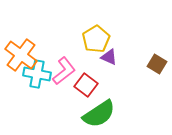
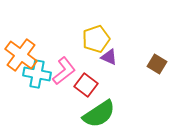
yellow pentagon: rotated 12 degrees clockwise
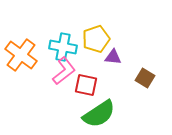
purple triangle: moved 4 px right; rotated 18 degrees counterclockwise
brown square: moved 12 px left, 14 px down
cyan cross: moved 26 px right, 27 px up
red square: rotated 25 degrees counterclockwise
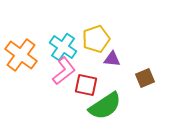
cyan cross: rotated 24 degrees clockwise
purple triangle: moved 1 px left, 2 px down
brown square: rotated 36 degrees clockwise
green semicircle: moved 6 px right, 8 px up
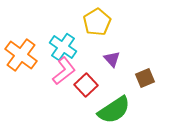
yellow pentagon: moved 1 px right, 17 px up; rotated 12 degrees counterclockwise
purple triangle: rotated 42 degrees clockwise
red square: rotated 35 degrees clockwise
green semicircle: moved 9 px right, 4 px down
